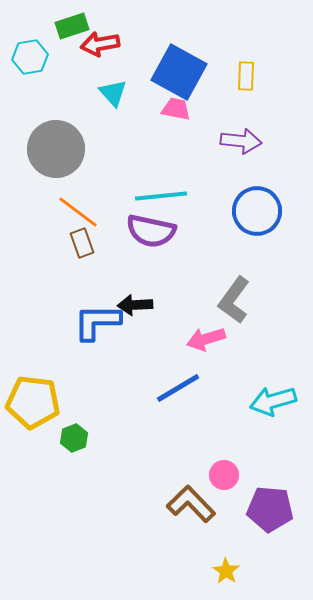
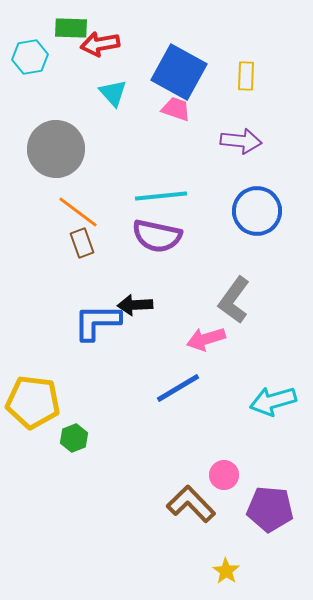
green rectangle: moved 1 px left, 2 px down; rotated 20 degrees clockwise
pink trapezoid: rotated 8 degrees clockwise
purple semicircle: moved 6 px right, 5 px down
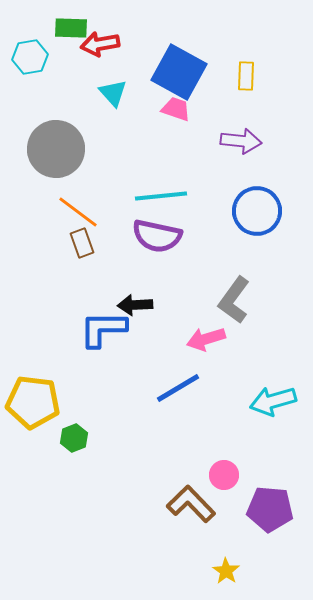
blue L-shape: moved 6 px right, 7 px down
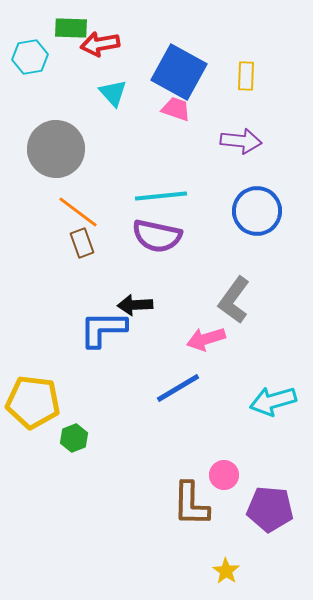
brown L-shape: rotated 135 degrees counterclockwise
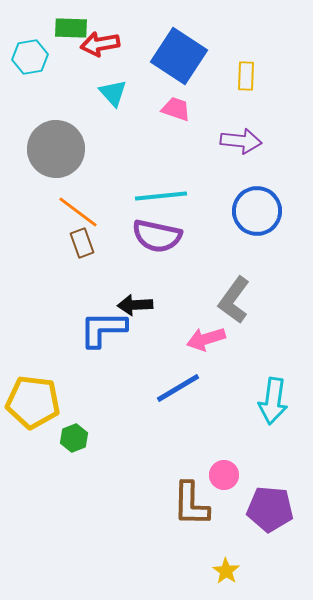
blue square: moved 16 px up; rotated 4 degrees clockwise
cyan arrow: rotated 66 degrees counterclockwise
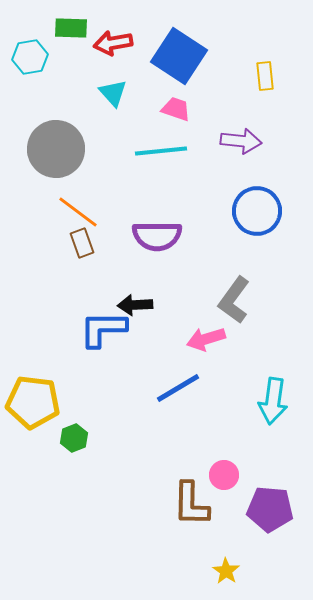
red arrow: moved 13 px right, 1 px up
yellow rectangle: moved 19 px right; rotated 8 degrees counterclockwise
cyan line: moved 45 px up
purple semicircle: rotated 12 degrees counterclockwise
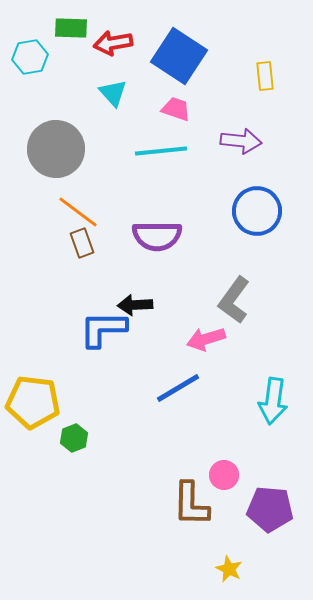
yellow star: moved 3 px right, 2 px up; rotated 8 degrees counterclockwise
